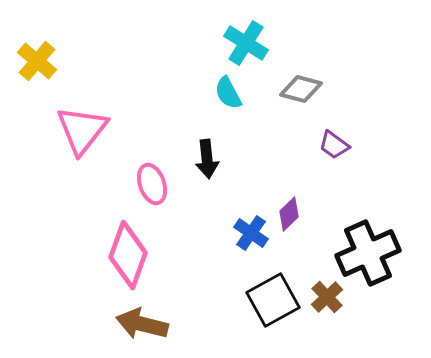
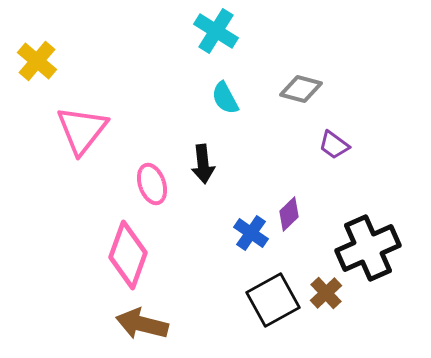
cyan cross: moved 30 px left, 12 px up
cyan semicircle: moved 3 px left, 5 px down
black arrow: moved 4 px left, 5 px down
black cross: moved 5 px up
brown cross: moved 1 px left, 4 px up
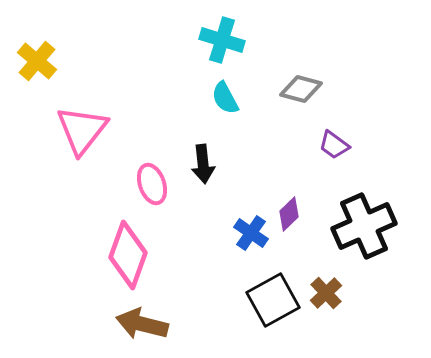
cyan cross: moved 6 px right, 9 px down; rotated 15 degrees counterclockwise
black cross: moved 4 px left, 22 px up
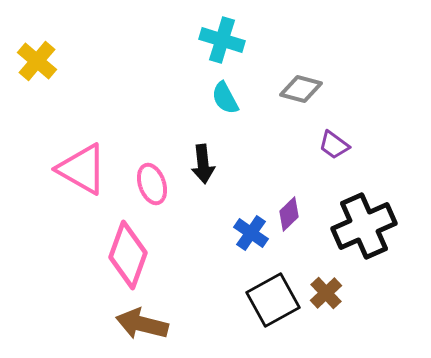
pink triangle: moved 39 px down; rotated 38 degrees counterclockwise
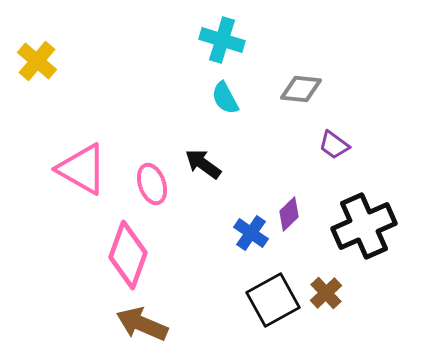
gray diamond: rotated 9 degrees counterclockwise
black arrow: rotated 132 degrees clockwise
brown arrow: rotated 9 degrees clockwise
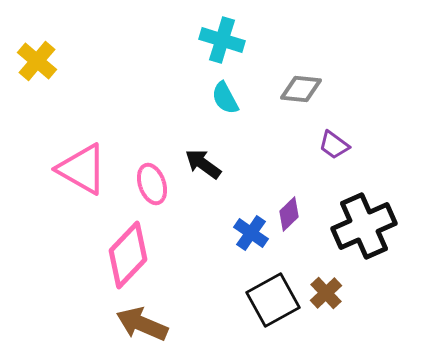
pink diamond: rotated 24 degrees clockwise
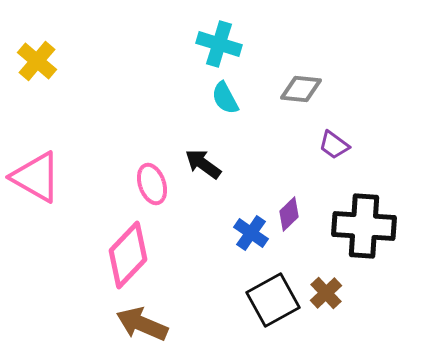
cyan cross: moved 3 px left, 4 px down
pink triangle: moved 46 px left, 8 px down
black cross: rotated 28 degrees clockwise
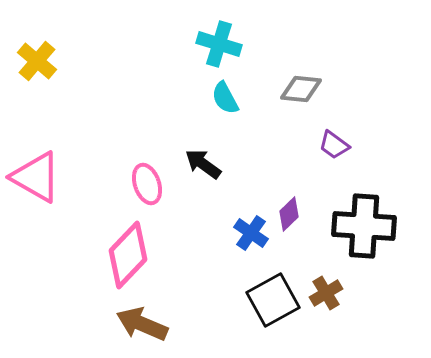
pink ellipse: moved 5 px left
brown cross: rotated 12 degrees clockwise
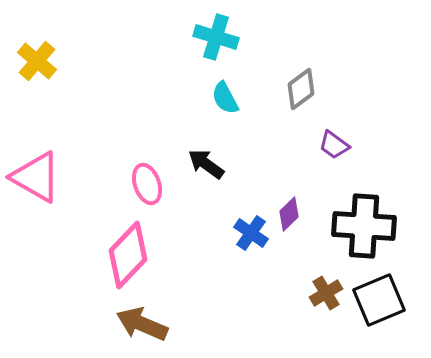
cyan cross: moved 3 px left, 7 px up
gray diamond: rotated 42 degrees counterclockwise
black arrow: moved 3 px right
black square: moved 106 px right; rotated 6 degrees clockwise
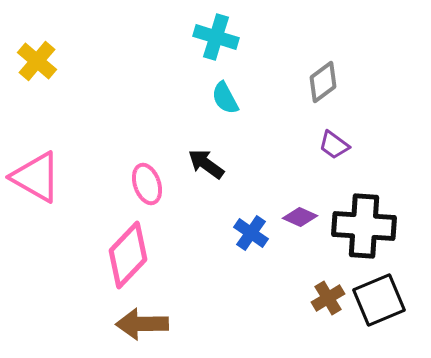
gray diamond: moved 22 px right, 7 px up
purple diamond: moved 11 px right, 3 px down; rotated 68 degrees clockwise
brown cross: moved 2 px right, 5 px down
brown arrow: rotated 24 degrees counterclockwise
